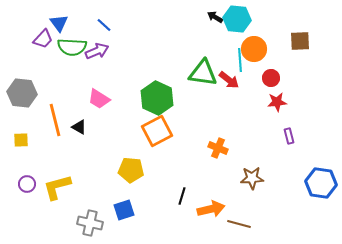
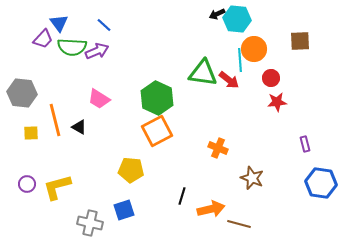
black arrow: moved 2 px right, 3 px up; rotated 56 degrees counterclockwise
purple rectangle: moved 16 px right, 8 px down
yellow square: moved 10 px right, 7 px up
brown star: rotated 25 degrees clockwise
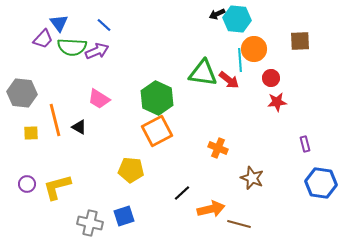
black line: moved 3 px up; rotated 30 degrees clockwise
blue square: moved 6 px down
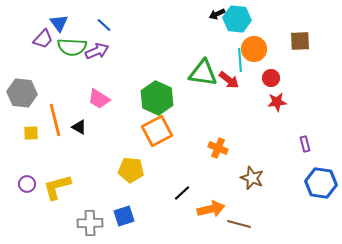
gray cross: rotated 15 degrees counterclockwise
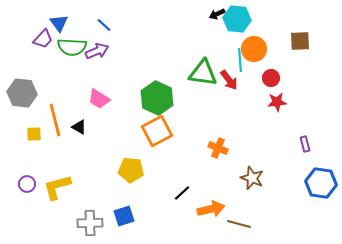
red arrow: rotated 15 degrees clockwise
yellow square: moved 3 px right, 1 px down
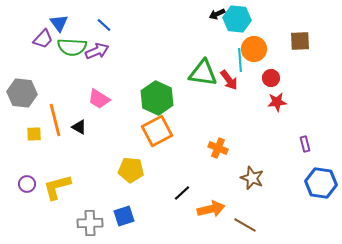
brown line: moved 6 px right, 1 px down; rotated 15 degrees clockwise
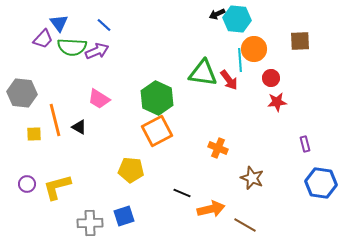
black line: rotated 66 degrees clockwise
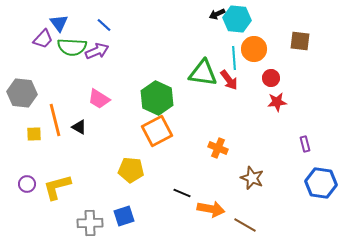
brown square: rotated 10 degrees clockwise
cyan line: moved 6 px left, 2 px up
orange arrow: rotated 24 degrees clockwise
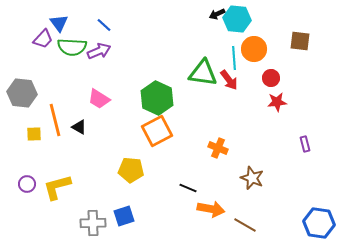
purple arrow: moved 2 px right
blue hexagon: moved 2 px left, 40 px down
black line: moved 6 px right, 5 px up
gray cross: moved 3 px right
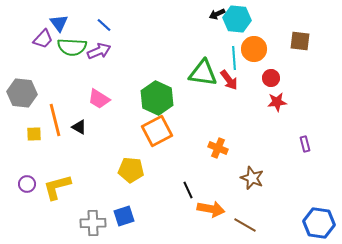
black line: moved 2 px down; rotated 42 degrees clockwise
